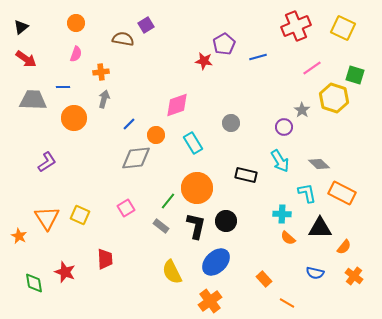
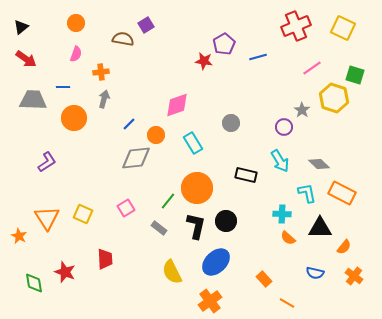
yellow square at (80, 215): moved 3 px right, 1 px up
gray rectangle at (161, 226): moved 2 px left, 2 px down
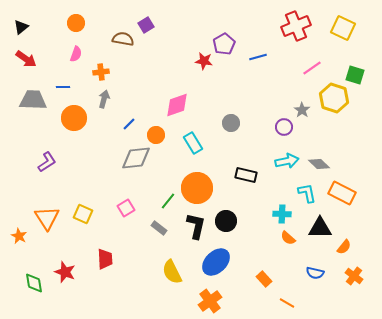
cyan arrow at (280, 161): moved 7 px right; rotated 70 degrees counterclockwise
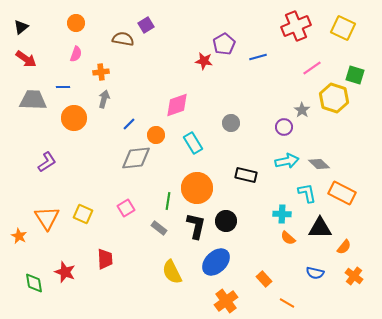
green line at (168, 201): rotated 30 degrees counterclockwise
orange cross at (210, 301): moved 16 px right
